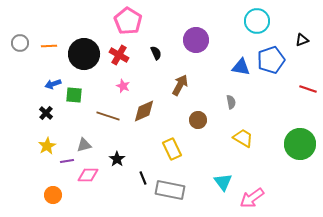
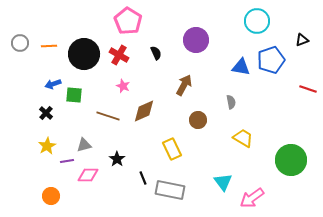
brown arrow: moved 4 px right
green circle: moved 9 px left, 16 px down
orange circle: moved 2 px left, 1 px down
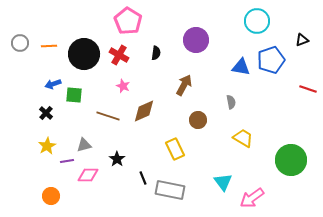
black semicircle: rotated 32 degrees clockwise
yellow rectangle: moved 3 px right
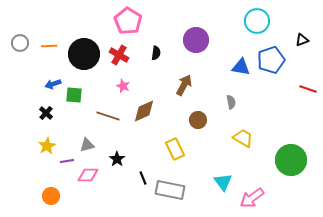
gray triangle: moved 3 px right
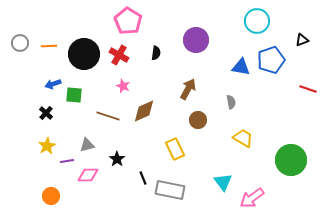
brown arrow: moved 4 px right, 4 px down
